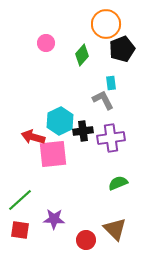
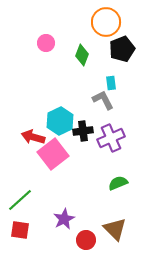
orange circle: moved 2 px up
green diamond: rotated 20 degrees counterclockwise
purple cross: rotated 16 degrees counterclockwise
pink square: rotated 32 degrees counterclockwise
purple star: moved 10 px right; rotated 30 degrees counterclockwise
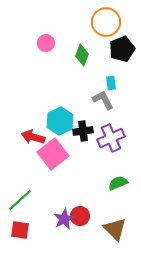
red circle: moved 6 px left, 24 px up
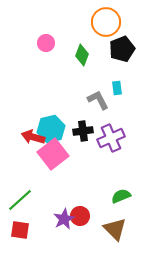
cyan rectangle: moved 6 px right, 5 px down
gray L-shape: moved 5 px left
cyan hexagon: moved 9 px left, 8 px down; rotated 12 degrees clockwise
green semicircle: moved 3 px right, 13 px down
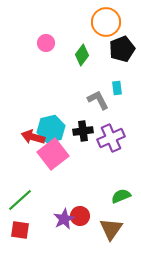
green diamond: rotated 15 degrees clockwise
brown triangle: moved 4 px left; rotated 20 degrees clockwise
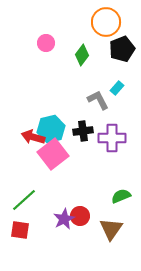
cyan rectangle: rotated 48 degrees clockwise
purple cross: moved 1 px right; rotated 24 degrees clockwise
green line: moved 4 px right
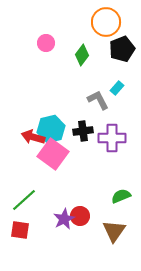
pink square: rotated 16 degrees counterclockwise
brown triangle: moved 3 px right, 2 px down
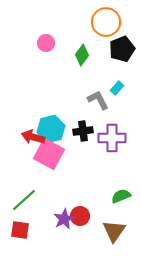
pink square: moved 4 px left; rotated 8 degrees counterclockwise
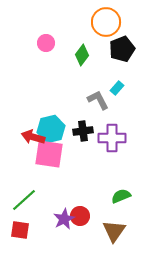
pink square: rotated 20 degrees counterclockwise
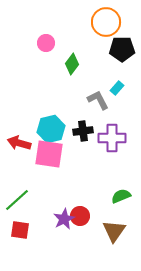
black pentagon: rotated 20 degrees clockwise
green diamond: moved 10 px left, 9 px down
red arrow: moved 14 px left, 6 px down
green line: moved 7 px left
